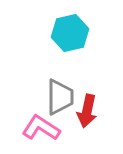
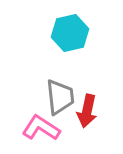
gray trapezoid: rotated 6 degrees counterclockwise
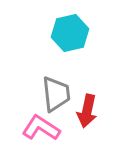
gray trapezoid: moved 4 px left, 3 px up
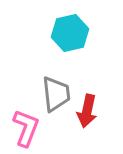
pink L-shape: moved 15 px left; rotated 78 degrees clockwise
